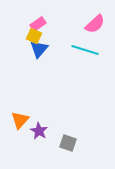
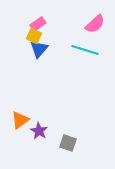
orange triangle: rotated 12 degrees clockwise
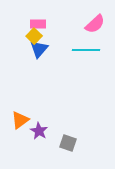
pink rectangle: rotated 35 degrees clockwise
yellow square: rotated 21 degrees clockwise
cyan line: moved 1 px right; rotated 16 degrees counterclockwise
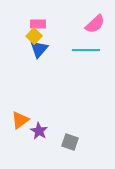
gray square: moved 2 px right, 1 px up
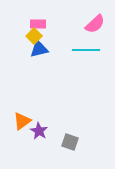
blue triangle: rotated 36 degrees clockwise
orange triangle: moved 2 px right, 1 px down
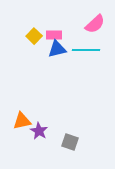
pink rectangle: moved 16 px right, 11 px down
blue triangle: moved 18 px right
orange triangle: rotated 24 degrees clockwise
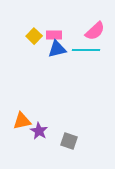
pink semicircle: moved 7 px down
gray square: moved 1 px left, 1 px up
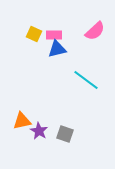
yellow square: moved 2 px up; rotated 21 degrees counterclockwise
cyan line: moved 30 px down; rotated 36 degrees clockwise
gray square: moved 4 px left, 7 px up
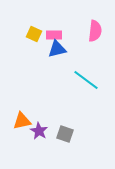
pink semicircle: rotated 40 degrees counterclockwise
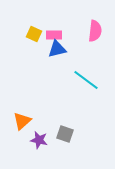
orange triangle: rotated 30 degrees counterclockwise
purple star: moved 9 px down; rotated 18 degrees counterclockwise
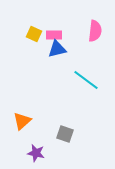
purple star: moved 3 px left, 13 px down
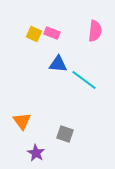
pink rectangle: moved 2 px left, 2 px up; rotated 21 degrees clockwise
blue triangle: moved 1 px right, 15 px down; rotated 18 degrees clockwise
cyan line: moved 2 px left
orange triangle: rotated 24 degrees counterclockwise
purple star: rotated 18 degrees clockwise
